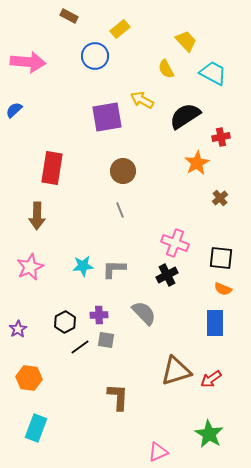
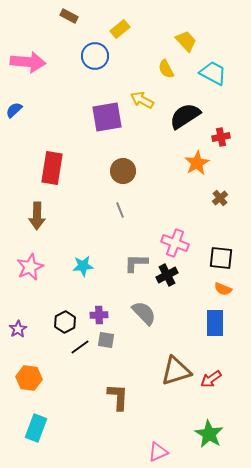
gray L-shape: moved 22 px right, 6 px up
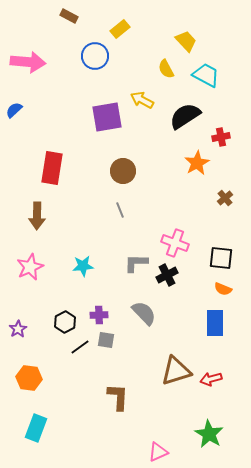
cyan trapezoid: moved 7 px left, 2 px down
brown cross: moved 5 px right
red arrow: rotated 20 degrees clockwise
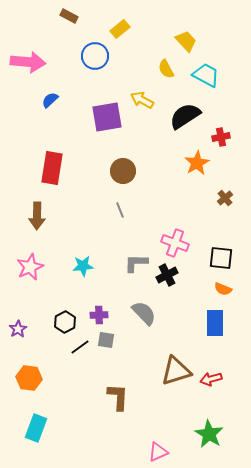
blue semicircle: moved 36 px right, 10 px up
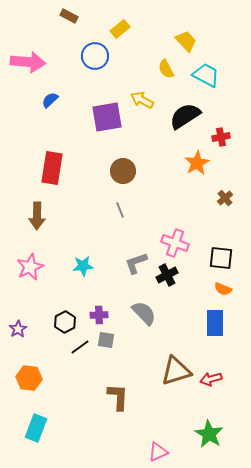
gray L-shape: rotated 20 degrees counterclockwise
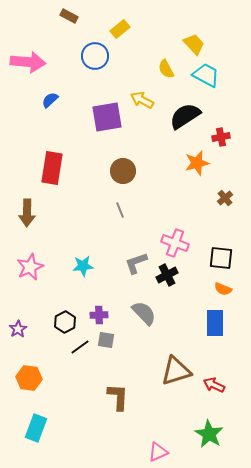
yellow trapezoid: moved 8 px right, 3 px down
orange star: rotated 15 degrees clockwise
brown arrow: moved 10 px left, 3 px up
red arrow: moved 3 px right, 6 px down; rotated 40 degrees clockwise
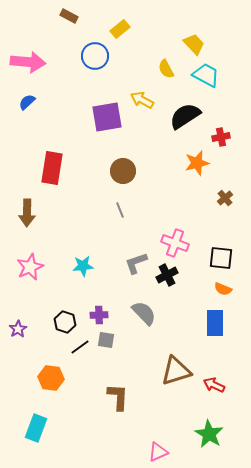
blue semicircle: moved 23 px left, 2 px down
black hexagon: rotated 15 degrees counterclockwise
orange hexagon: moved 22 px right
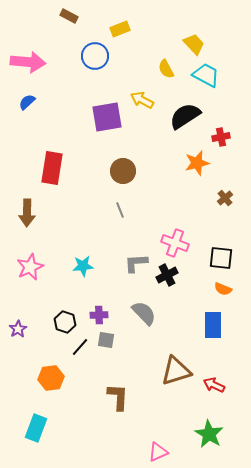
yellow rectangle: rotated 18 degrees clockwise
gray L-shape: rotated 15 degrees clockwise
blue rectangle: moved 2 px left, 2 px down
black line: rotated 12 degrees counterclockwise
orange hexagon: rotated 15 degrees counterclockwise
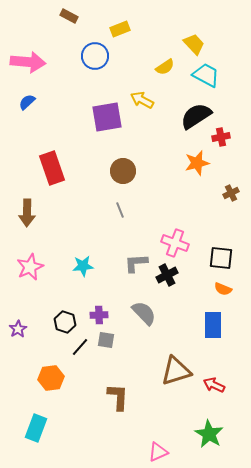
yellow semicircle: moved 1 px left, 2 px up; rotated 96 degrees counterclockwise
black semicircle: moved 11 px right
red rectangle: rotated 28 degrees counterclockwise
brown cross: moved 6 px right, 5 px up; rotated 14 degrees clockwise
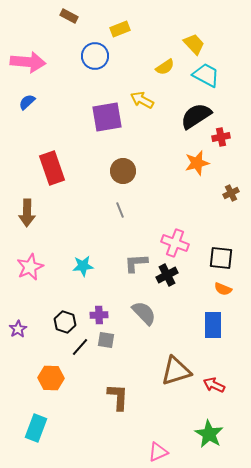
orange hexagon: rotated 10 degrees clockwise
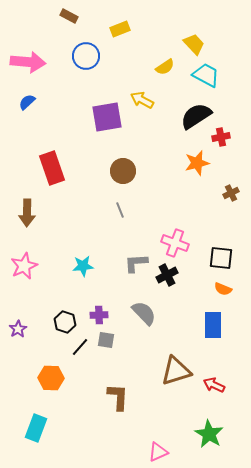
blue circle: moved 9 px left
pink star: moved 6 px left, 1 px up
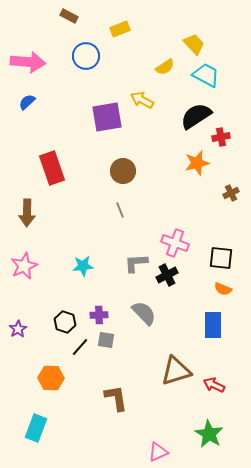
brown L-shape: moved 2 px left, 1 px down; rotated 12 degrees counterclockwise
